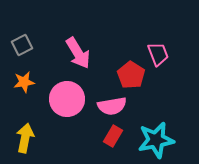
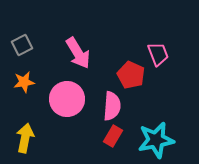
red pentagon: rotated 8 degrees counterclockwise
pink semicircle: rotated 76 degrees counterclockwise
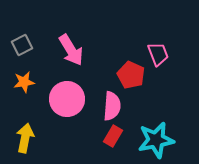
pink arrow: moved 7 px left, 3 px up
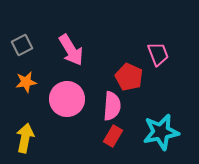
red pentagon: moved 2 px left, 2 px down
orange star: moved 2 px right
cyan star: moved 5 px right, 8 px up
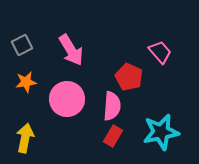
pink trapezoid: moved 2 px right, 2 px up; rotated 20 degrees counterclockwise
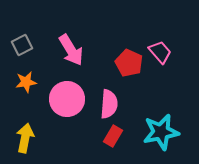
red pentagon: moved 14 px up
pink semicircle: moved 3 px left, 2 px up
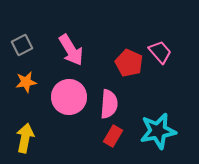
pink circle: moved 2 px right, 2 px up
cyan star: moved 3 px left, 1 px up
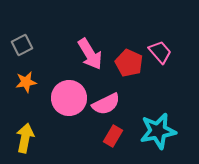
pink arrow: moved 19 px right, 4 px down
pink circle: moved 1 px down
pink semicircle: moved 3 px left; rotated 60 degrees clockwise
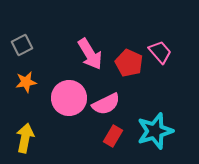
cyan star: moved 3 px left; rotated 6 degrees counterclockwise
